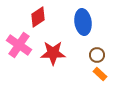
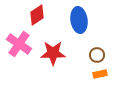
red diamond: moved 1 px left, 2 px up
blue ellipse: moved 4 px left, 2 px up
pink cross: moved 1 px up
orange rectangle: rotated 56 degrees counterclockwise
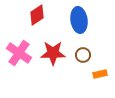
pink cross: moved 9 px down
brown circle: moved 14 px left
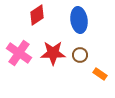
brown circle: moved 3 px left
orange rectangle: rotated 48 degrees clockwise
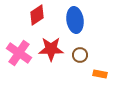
blue ellipse: moved 4 px left
red star: moved 2 px left, 4 px up
orange rectangle: rotated 24 degrees counterclockwise
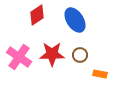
blue ellipse: rotated 25 degrees counterclockwise
red star: moved 1 px right, 5 px down
pink cross: moved 4 px down
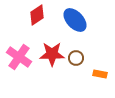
blue ellipse: rotated 10 degrees counterclockwise
brown circle: moved 4 px left, 3 px down
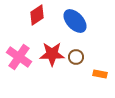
blue ellipse: moved 1 px down
brown circle: moved 1 px up
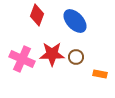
red diamond: rotated 35 degrees counterclockwise
pink cross: moved 3 px right, 2 px down; rotated 10 degrees counterclockwise
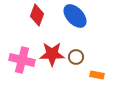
blue ellipse: moved 5 px up
pink cross: moved 1 px down; rotated 10 degrees counterclockwise
orange rectangle: moved 3 px left, 1 px down
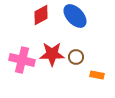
red diamond: moved 4 px right; rotated 40 degrees clockwise
